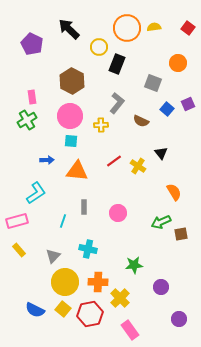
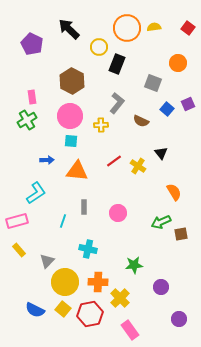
gray triangle at (53, 256): moved 6 px left, 5 px down
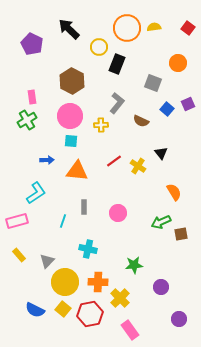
yellow rectangle at (19, 250): moved 5 px down
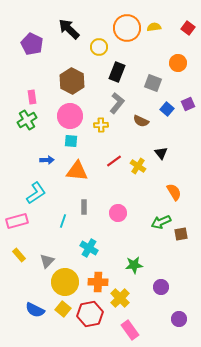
black rectangle at (117, 64): moved 8 px down
cyan cross at (88, 249): moved 1 px right, 1 px up; rotated 18 degrees clockwise
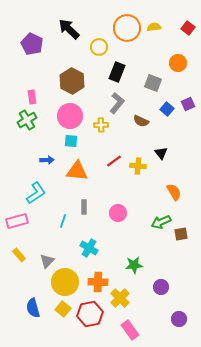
yellow cross at (138, 166): rotated 28 degrees counterclockwise
blue semicircle at (35, 310): moved 2 px left, 2 px up; rotated 48 degrees clockwise
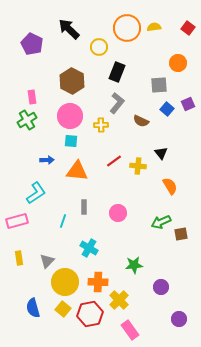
gray square at (153, 83): moved 6 px right, 2 px down; rotated 24 degrees counterclockwise
orange semicircle at (174, 192): moved 4 px left, 6 px up
yellow rectangle at (19, 255): moved 3 px down; rotated 32 degrees clockwise
yellow cross at (120, 298): moved 1 px left, 2 px down
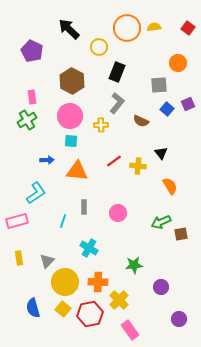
purple pentagon at (32, 44): moved 7 px down
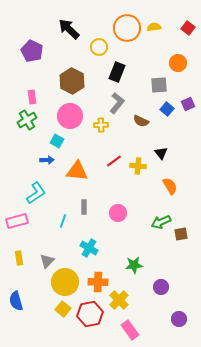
cyan square at (71, 141): moved 14 px left; rotated 24 degrees clockwise
blue semicircle at (33, 308): moved 17 px left, 7 px up
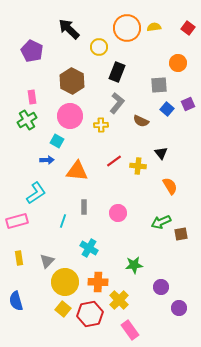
purple circle at (179, 319): moved 11 px up
